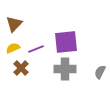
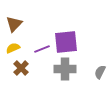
purple line: moved 6 px right
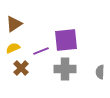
brown triangle: rotated 12 degrees clockwise
purple square: moved 2 px up
purple line: moved 1 px left, 2 px down
gray semicircle: rotated 24 degrees counterclockwise
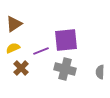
gray cross: rotated 15 degrees clockwise
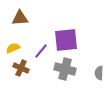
brown triangle: moved 6 px right, 6 px up; rotated 30 degrees clockwise
purple line: rotated 28 degrees counterclockwise
brown cross: rotated 21 degrees counterclockwise
gray semicircle: moved 1 px left, 1 px down
